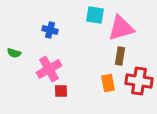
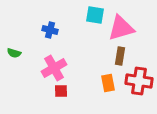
pink cross: moved 5 px right, 1 px up
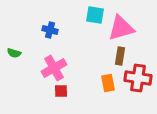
red cross: moved 1 px left, 3 px up
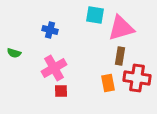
red cross: moved 1 px left
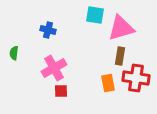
blue cross: moved 2 px left
green semicircle: rotated 80 degrees clockwise
red cross: moved 1 px left
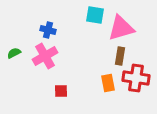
green semicircle: rotated 56 degrees clockwise
pink cross: moved 9 px left, 12 px up
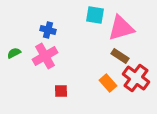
brown rectangle: rotated 66 degrees counterclockwise
red cross: rotated 28 degrees clockwise
orange rectangle: rotated 30 degrees counterclockwise
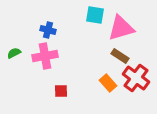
pink cross: rotated 20 degrees clockwise
